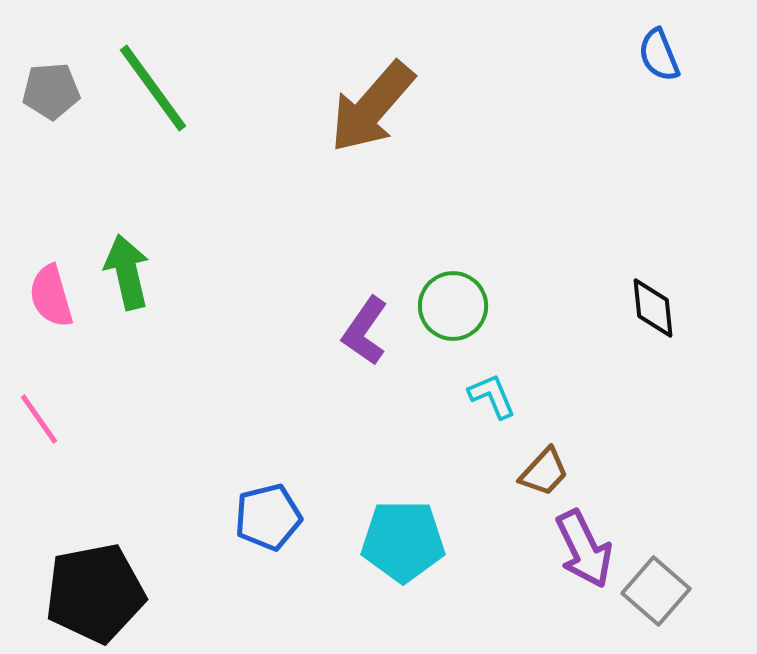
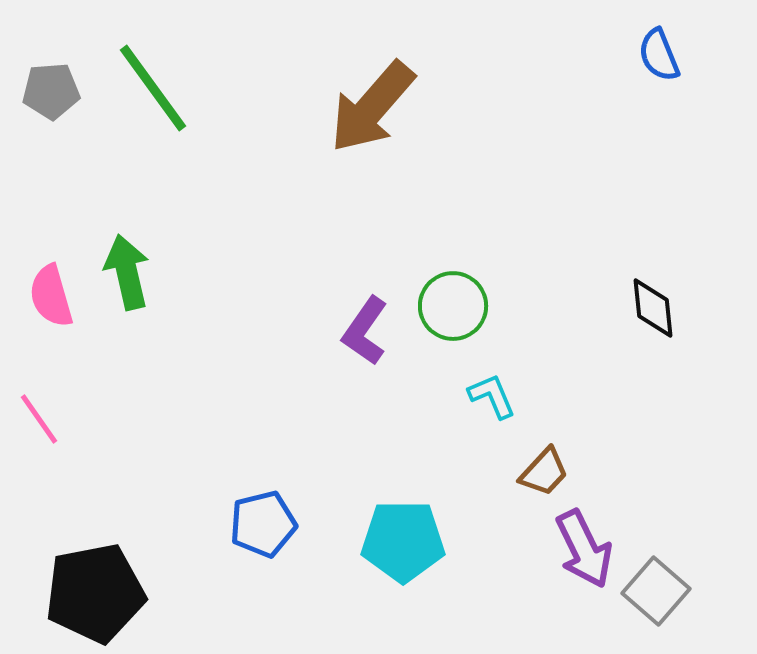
blue pentagon: moved 5 px left, 7 px down
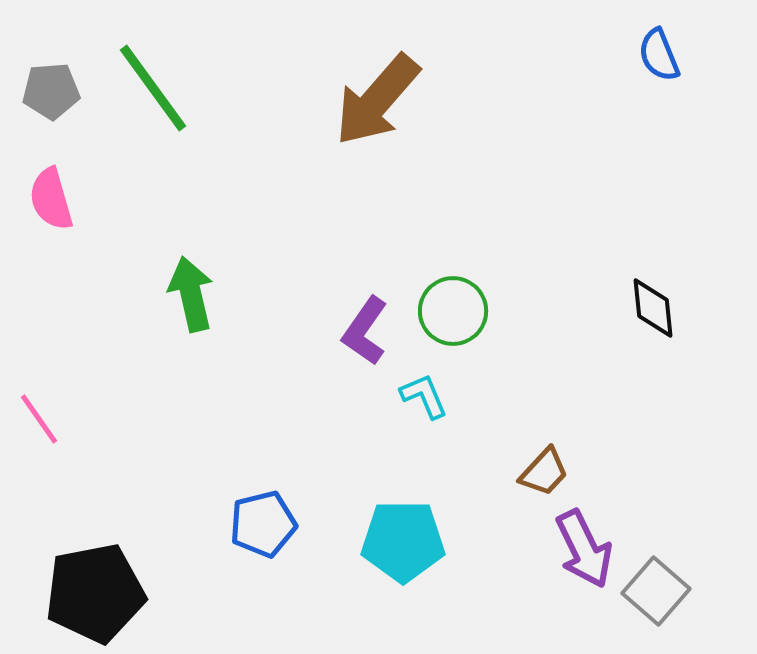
brown arrow: moved 5 px right, 7 px up
green arrow: moved 64 px right, 22 px down
pink semicircle: moved 97 px up
green circle: moved 5 px down
cyan L-shape: moved 68 px left
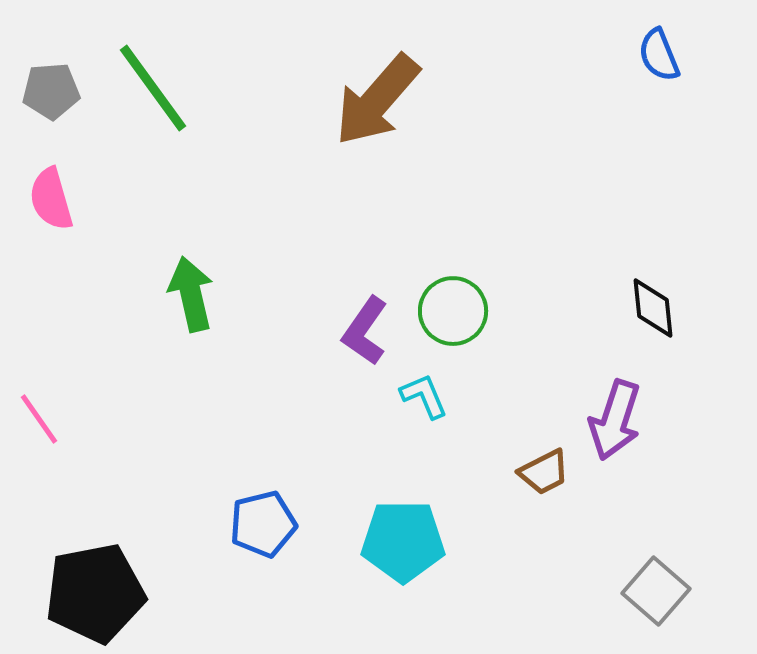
brown trapezoid: rotated 20 degrees clockwise
purple arrow: moved 31 px right, 129 px up; rotated 44 degrees clockwise
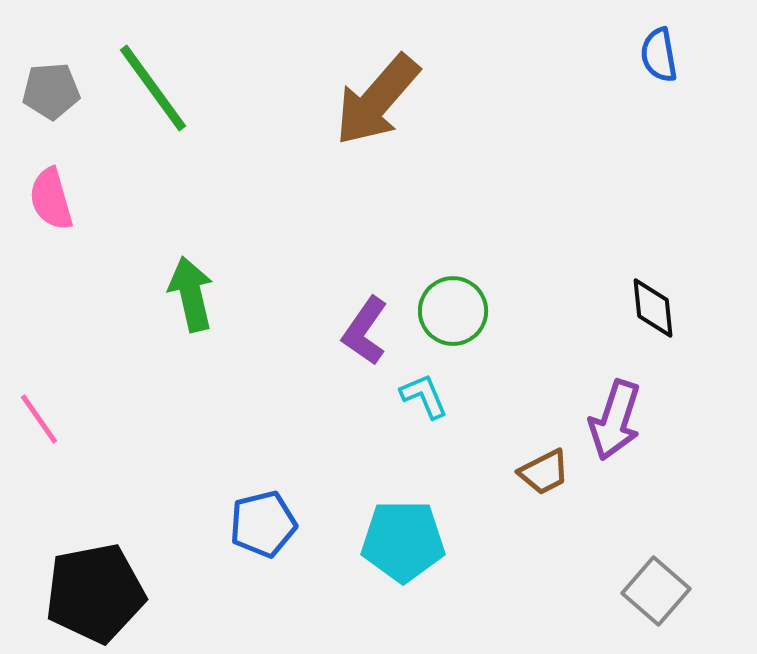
blue semicircle: rotated 12 degrees clockwise
